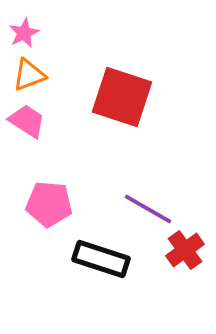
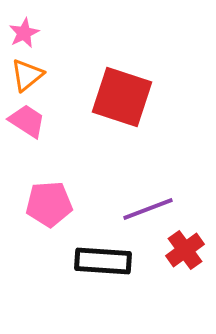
orange triangle: moved 2 px left; rotated 18 degrees counterclockwise
pink pentagon: rotated 9 degrees counterclockwise
purple line: rotated 51 degrees counterclockwise
black rectangle: moved 2 px right, 2 px down; rotated 14 degrees counterclockwise
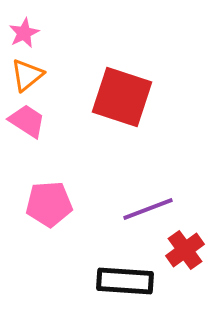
black rectangle: moved 22 px right, 20 px down
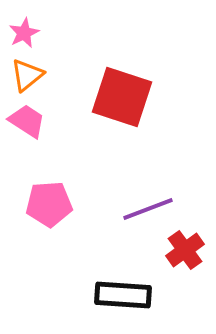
black rectangle: moved 2 px left, 14 px down
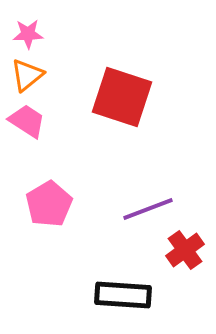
pink star: moved 4 px right, 1 px down; rotated 24 degrees clockwise
pink pentagon: rotated 27 degrees counterclockwise
